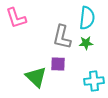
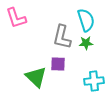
cyan semicircle: moved 1 px left, 2 px down; rotated 25 degrees counterclockwise
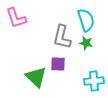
green star: rotated 16 degrees clockwise
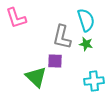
green star: moved 1 px down
purple square: moved 3 px left, 3 px up
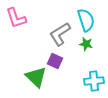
gray L-shape: moved 2 px left, 3 px up; rotated 45 degrees clockwise
purple square: rotated 21 degrees clockwise
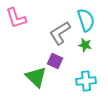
gray L-shape: moved 1 px up
green star: moved 1 px left, 1 px down
cyan cross: moved 8 px left
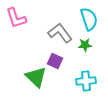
cyan semicircle: moved 3 px right, 1 px up
gray L-shape: rotated 85 degrees clockwise
green star: rotated 16 degrees counterclockwise
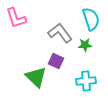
cyan semicircle: moved 2 px right
purple square: moved 1 px right
